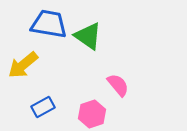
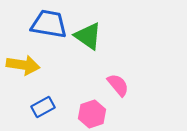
yellow arrow: rotated 132 degrees counterclockwise
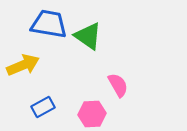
yellow arrow: rotated 32 degrees counterclockwise
pink semicircle: rotated 10 degrees clockwise
pink hexagon: rotated 16 degrees clockwise
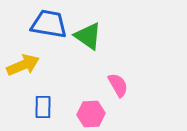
blue rectangle: rotated 60 degrees counterclockwise
pink hexagon: moved 1 px left
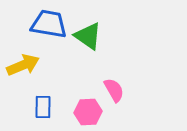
pink semicircle: moved 4 px left, 5 px down
pink hexagon: moved 3 px left, 2 px up
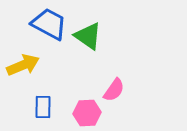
blue trapezoid: rotated 18 degrees clockwise
pink semicircle: rotated 65 degrees clockwise
pink hexagon: moved 1 px left, 1 px down
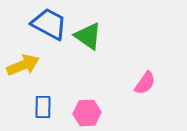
pink semicircle: moved 31 px right, 7 px up
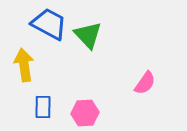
green triangle: moved 1 px up; rotated 12 degrees clockwise
yellow arrow: moved 1 px right; rotated 76 degrees counterclockwise
pink hexagon: moved 2 px left
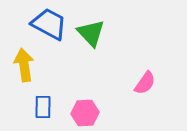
green triangle: moved 3 px right, 2 px up
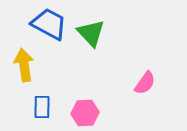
blue rectangle: moved 1 px left
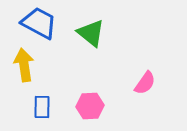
blue trapezoid: moved 10 px left, 1 px up
green triangle: rotated 8 degrees counterclockwise
pink hexagon: moved 5 px right, 7 px up
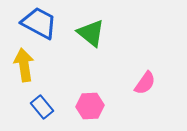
blue rectangle: rotated 40 degrees counterclockwise
